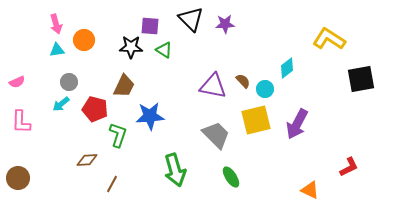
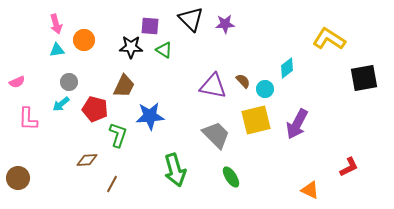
black square: moved 3 px right, 1 px up
pink L-shape: moved 7 px right, 3 px up
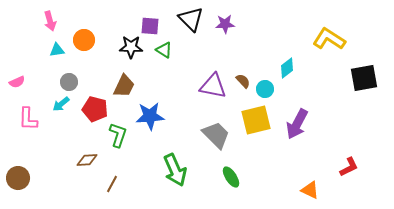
pink arrow: moved 6 px left, 3 px up
green arrow: rotated 8 degrees counterclockwise
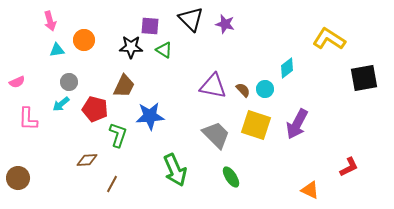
purple star: rotated 18 degrees clockwise
brown semicircle: moved 9 px down
yellow square: moved 5 px down; rotated 32 degrees clockwise
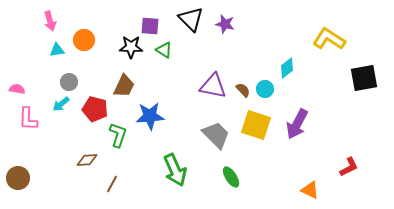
pink semicircle: moved 7 px down; rotated 147 degrees counterclockwise
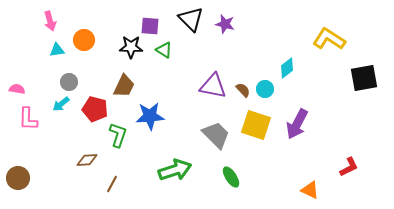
green arrow: rotated 84 degrees counterclockwise
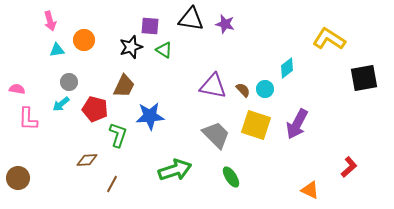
black triangle: rotated 36 degrees counterclockwise
black star: rotated 20 degrees counterclockwise
red L-shape: rotated 15 degrees counterclockwise
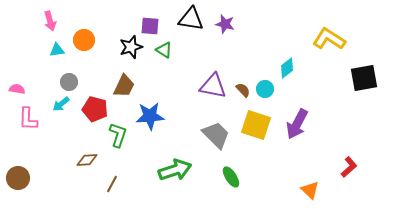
orange triangle: rotated 18 degrees clockwise
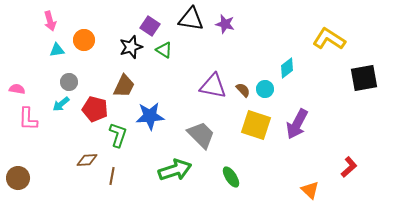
purple square: rotated 30 degrees clockwise
gray trapezoid: moved 15 px left
brown line: moved 8 px up; rotated 18 degrees counterclockwise
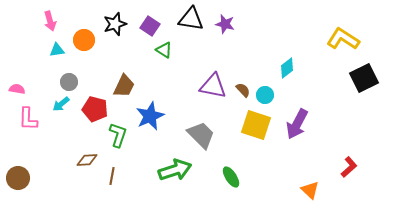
yellow L-shape: moved 14 px right
black star: moved 16 px left, 23 px up
black square: rotated 16 degrees counterclockwise
cyan circle: moved 6 px down
blue star: rotated 20 degrees counterclockwise
